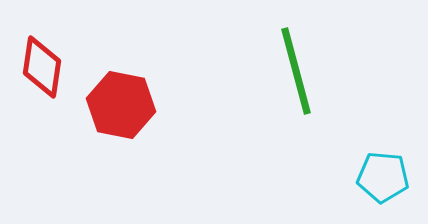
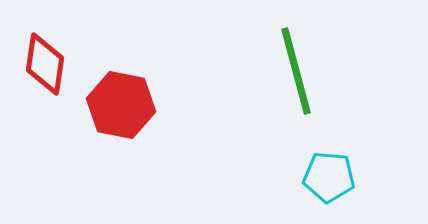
red diamond: moved 3 px right, 3 px up
cyan pentagon: moved 54 px left
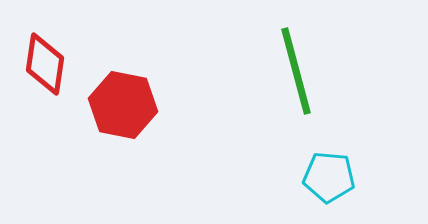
red hexagon: moved 2 px right
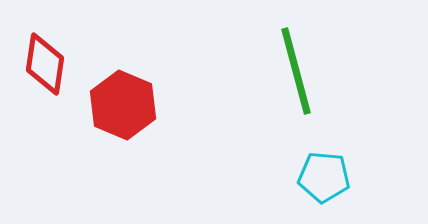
red hexagon: rotated 12 degrees clockwise
cyan pentagon: moved 5 px left
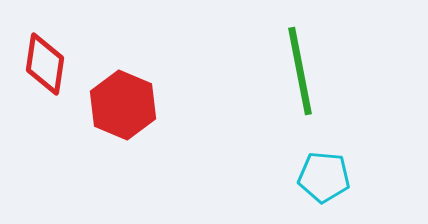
green line: moved 4 px right; rotated 4 degrees clockwise
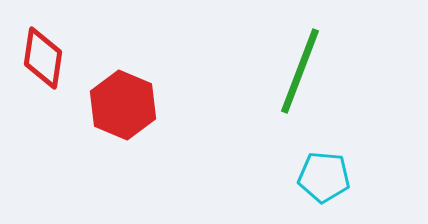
red diamond: moved 2 px left, 6 px up
green line: rotated 32 degrees clockwise
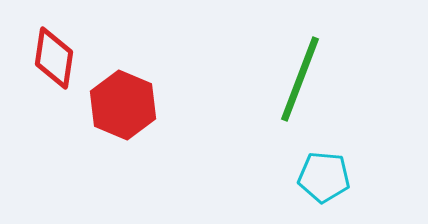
red diamond: moved 11 px right
green line: moved 8 px down
